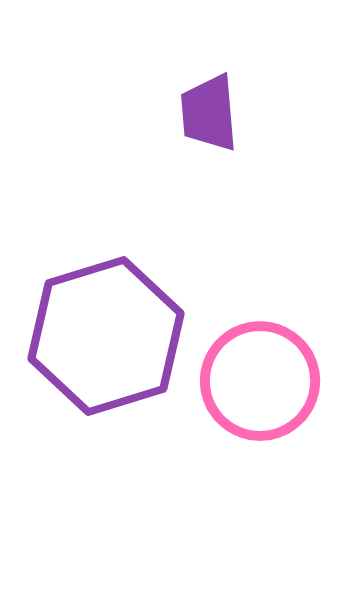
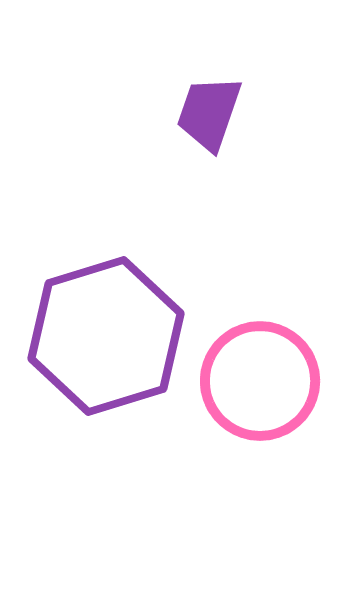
purple trapezoid: rotated 24 degrees clockwise
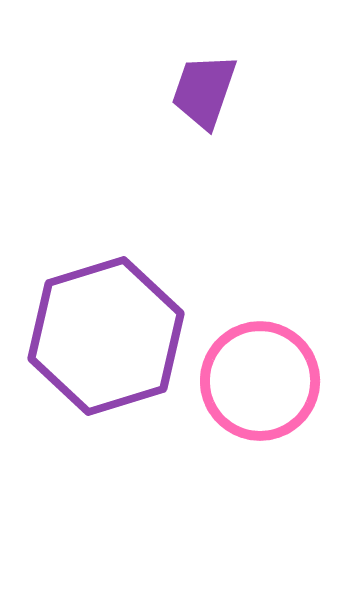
purple trapezoid: moved 5 px left, 22 px up
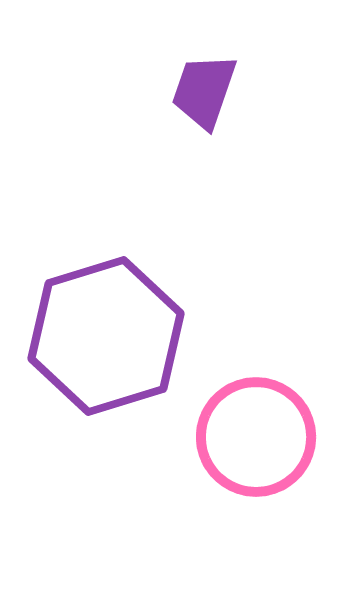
pink circle: moved 4 px left, 56 px down
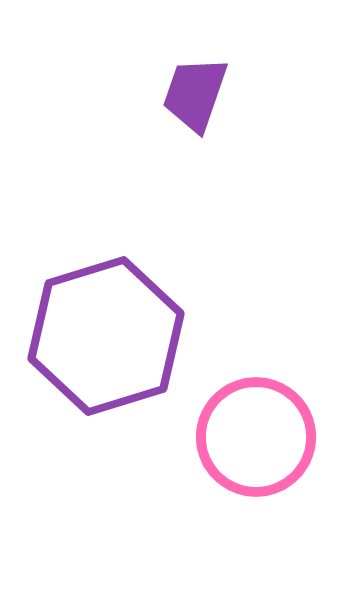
purple trapezoid: moved 9 px left, 3 px down
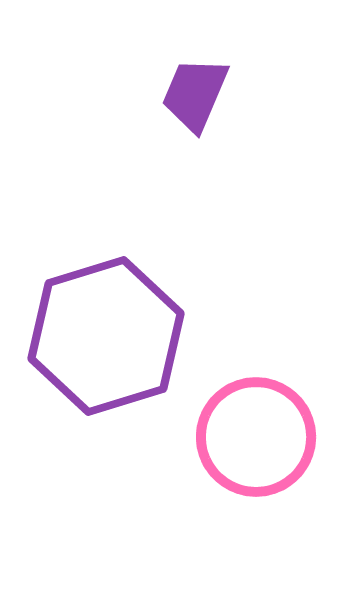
purple trapezoid: rotated 4 degrees clockwise
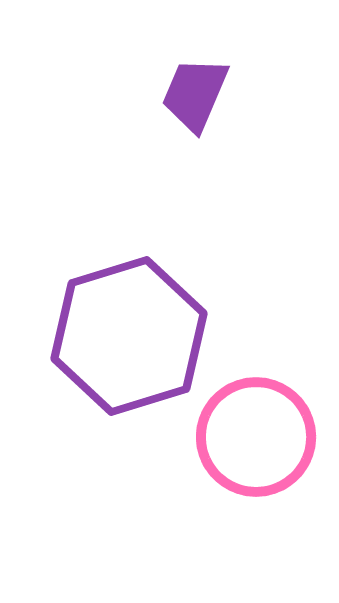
purple hexagon: moved 23 px right
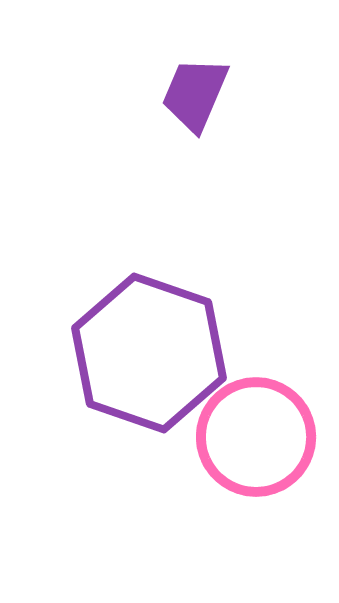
purple hexagon: moved 20 px right, 17 px down; rotated 24 degrees counterclockwise
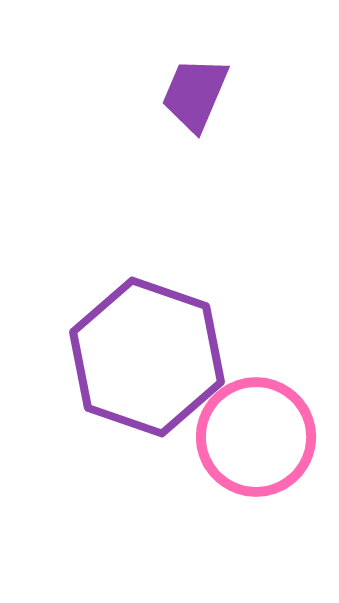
purple hexagon: moved 2 px left, 4 px down
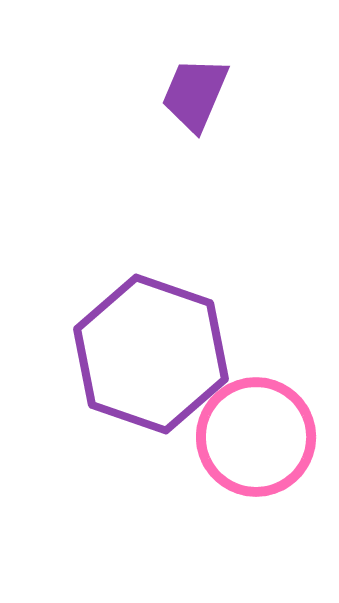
purple hexagon: moved 4 px right, 3 px up
